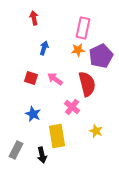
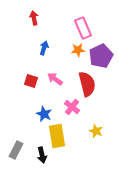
pink rectangle: rotated 35 degrees counterclockwise
red square: moved 3 px down
blue star: moved 11 px right
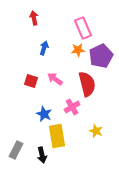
pink cross: rotated 21 degrees clockwise
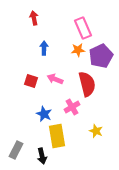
blue arrow: rotated 16 degrees counterclockwise
pink arrow: rotated 14 degrees counterclockwise
black arrow: moved 1 px down
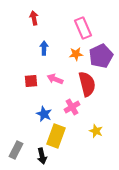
orange star: moved 2 px left, 4 px down
red square: rotated 24 degrees counterclockwise
yellow rectangle: moved 1 px left; rotated 30 degrees clockwise
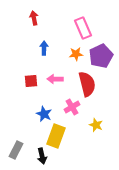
pink arrow: rotated 21 degrees counterclockwise
yellow star: moved 6 px up
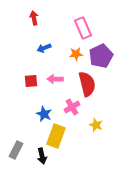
blue arrow: rotated 112 degrees counterclockwise
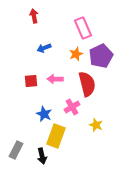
red arrow: moved 2 px up
orange star: rotated 16 degrees counterclockwise
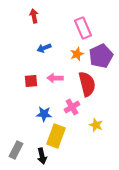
orange star: moved 1 px right
pink arrow: moved 1 px up
blue star: rotated 21 degrees counterclockwise
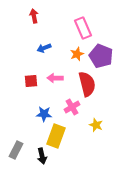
purple pentagon: rotated 25 degrees counterclockwise
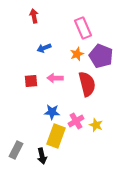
pink cross: moved 4 px right, 14 px down
blue star: moved 8 px right, 2 px up
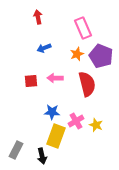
red arrow: moved 4 px right, 1 px down
